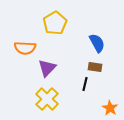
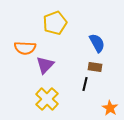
yellow pentagon: rotated 10 degrees clockwise
purple triangle: moved 2 px left, 3 px up
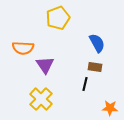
yellow pentagon: moved 3 px right, 5 px up
orange semicircle: moved 2 px left
purple triangle: rotated 18 degrees counterclockwise
yellow cross: moved 6 px left
orange star: rotated 28 degrees counterclockwise
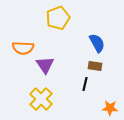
brown rectangle: moved 1 px up
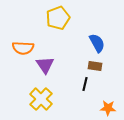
orange star: moved 2 px left
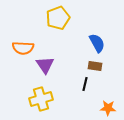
yellow cross: rotated 30 degrees clockwise
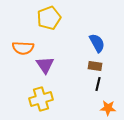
yellow pentagon: moved 9 px left
black line: moved 13 px right
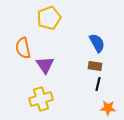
orange semicircle: rotated 75 degrees clockwise
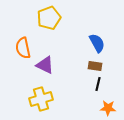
purple triangle: rotated 30 degrees counterclockwise
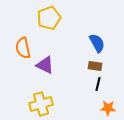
yellow cross: moved 5 px down
